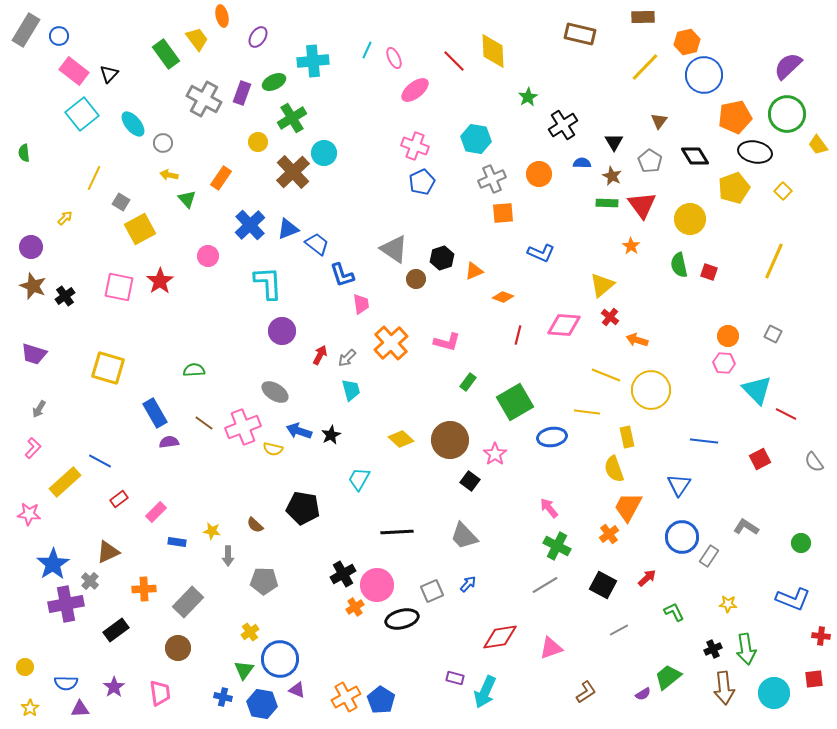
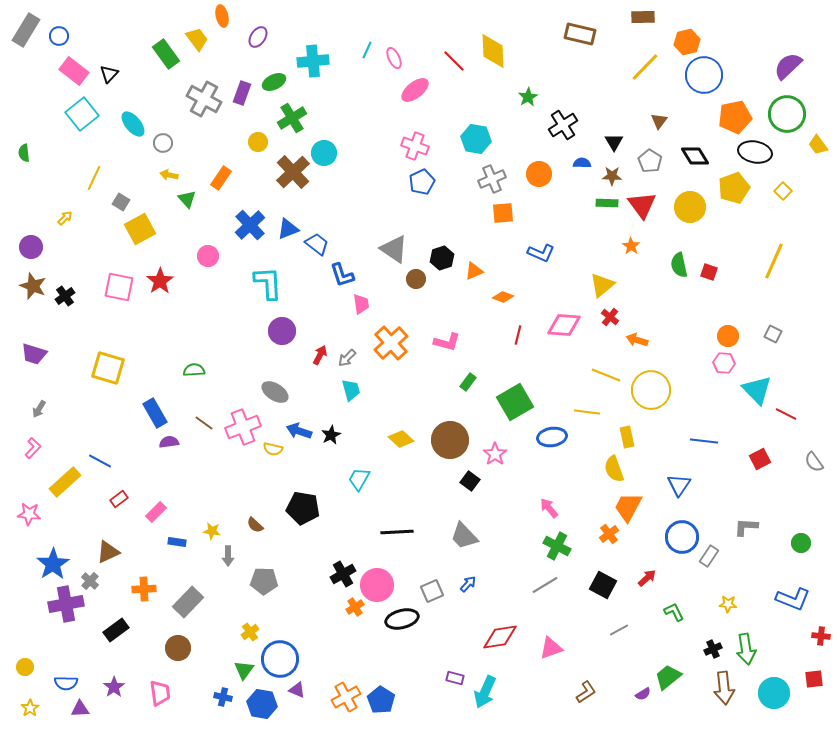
brown star at (612, 176): rotated 24 degrees counterclockwise
yellow circle at (690, 219): moved 12 px up
gray L-shape at (746, 527): rotated 30 degrees counterclockwise
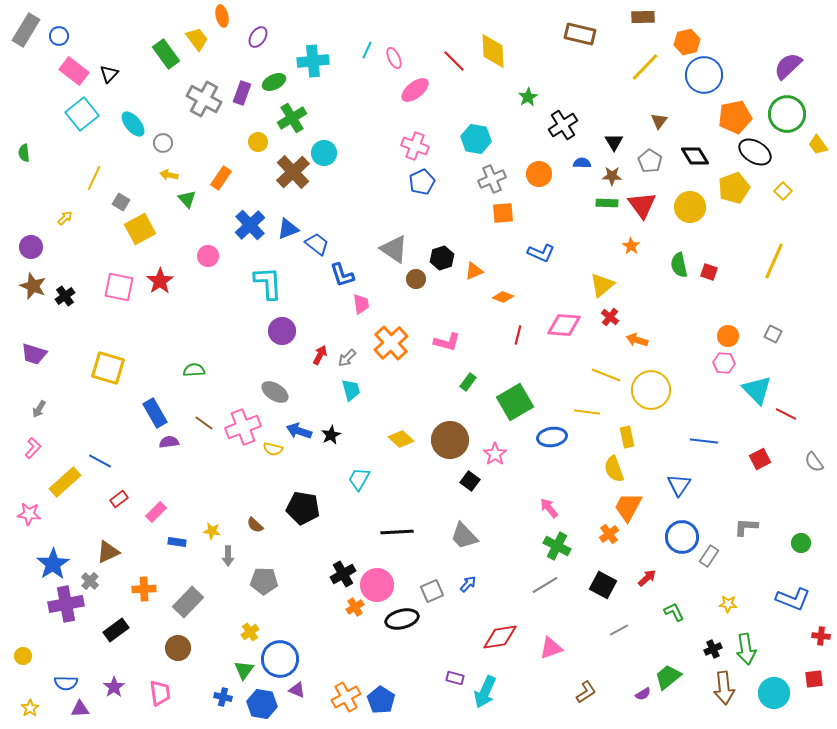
black ellipse at (755, 152): rotated 20 degrees clockwise
yellow circle at (25, 667): moved 2 px left, 11 px up
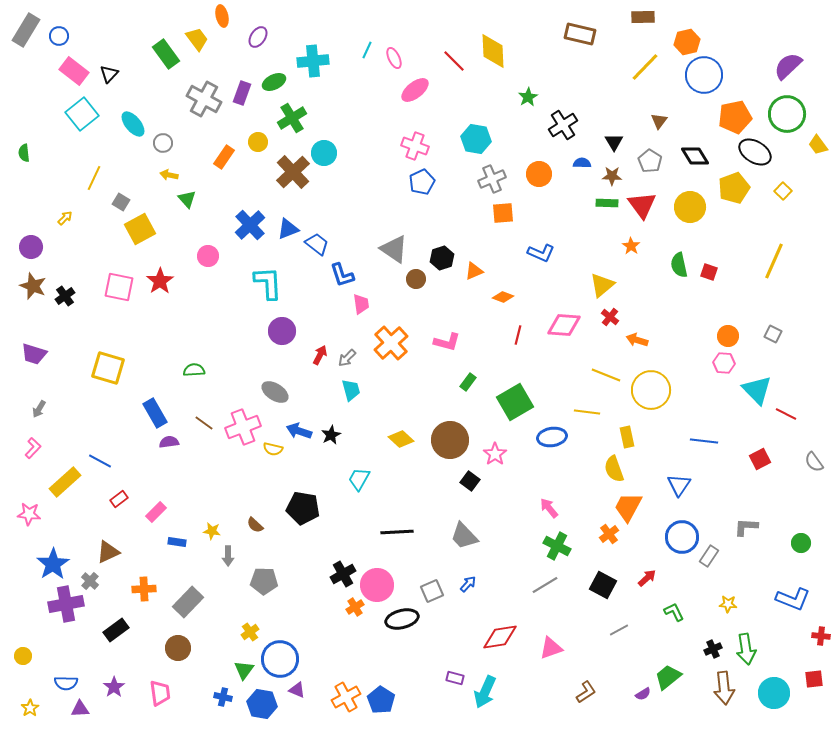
orange rectangle at (221, 178): moved 3 px right, 21 px up
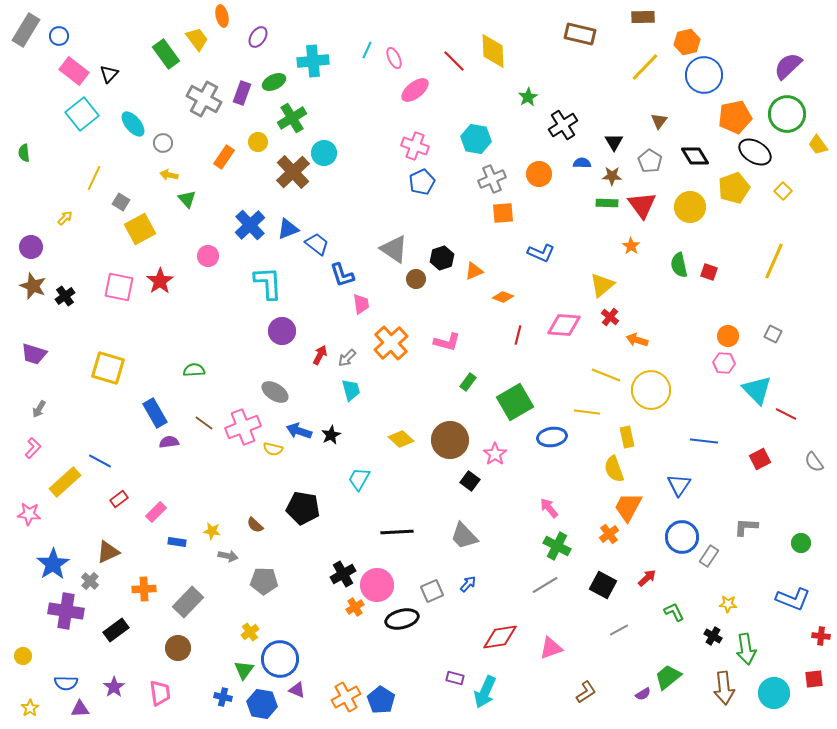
gray arrow at (228, 556): rotated 78 degrees counterclockwise
purple cross at (66, 604): moved 7 px down; rotated 20 degrees clockwise
black cross at (713, 649): moved 13 px up; rotated 36 degrees counterclockwise
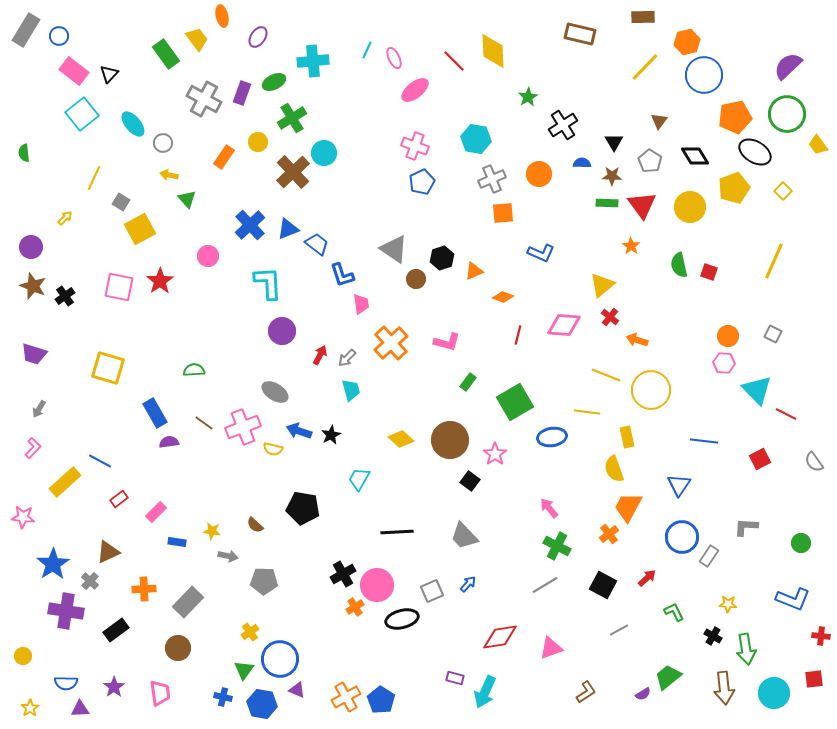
pink star at (29, 514): moved 6 px left, 3 px down
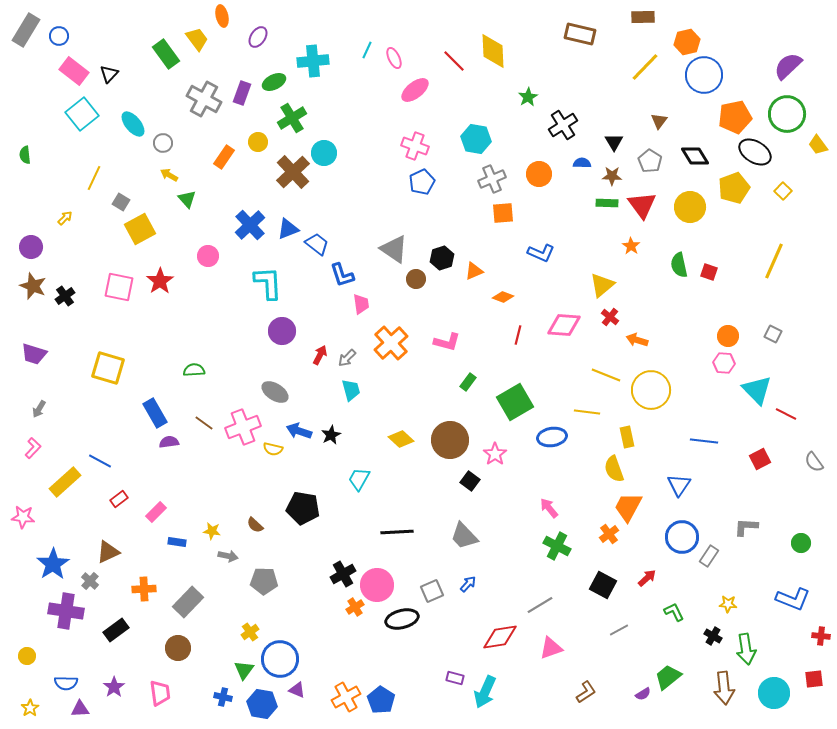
green semicircle at (24, 153): moved 1 px right, 2 px down
yellow arrow at (169, 175): rotated 18 degrees clockwise
gray line at (545, 585): moved 5 px left, 20 px down
yellow circle at (23, 656): moved 4 px right
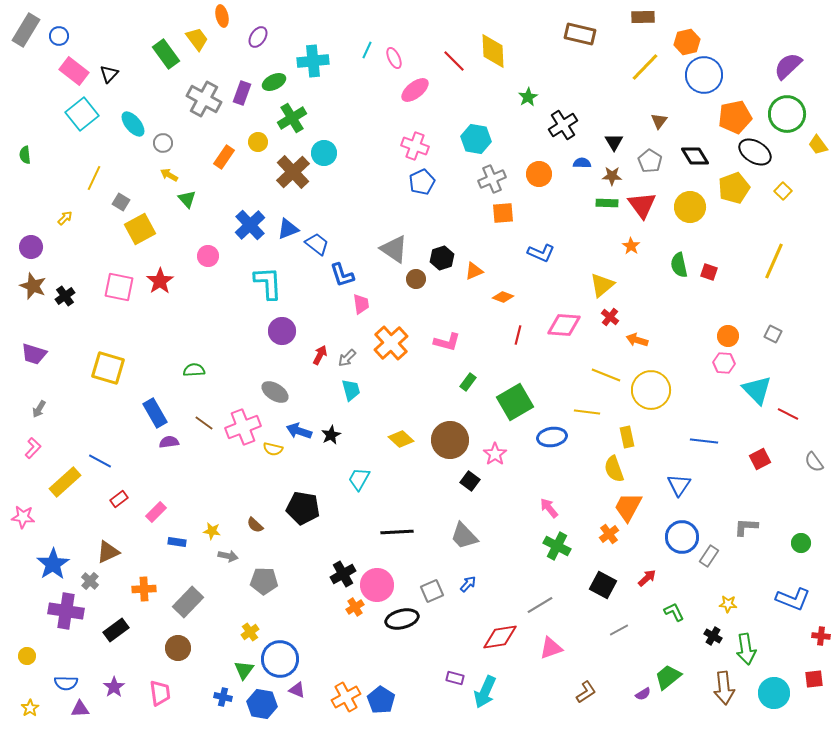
red line at (786, 414): moved 2 px right
